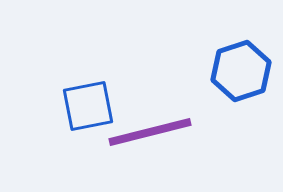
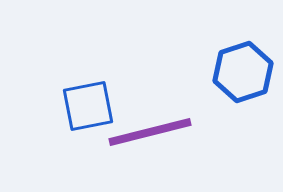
blue hexagon: moved 2 px right, 1 px down
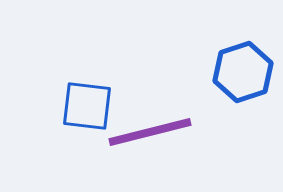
blue square: moved 1 px left; rotated 18 degrees clockwise
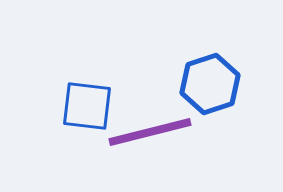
blue hexagon: moved 33 px left, 12 px down
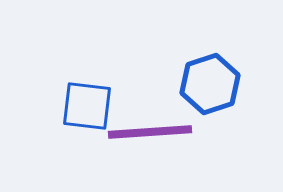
purple line: rotated 10 degrees clockwise
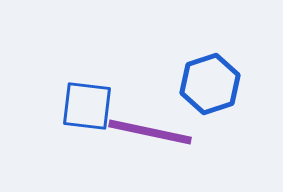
purple line: rotated 16 degrees clockwise
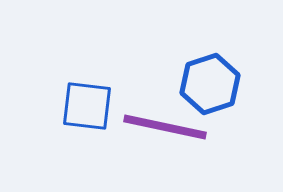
purple line: moved 15 px right, 5 px up
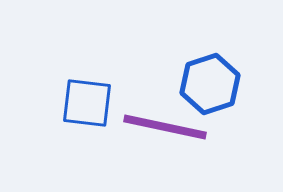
blue square: moved 3 px up
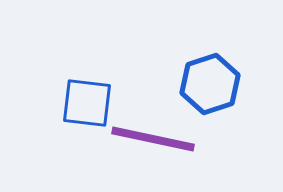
purple line: moved 12 px left, 12 px down
